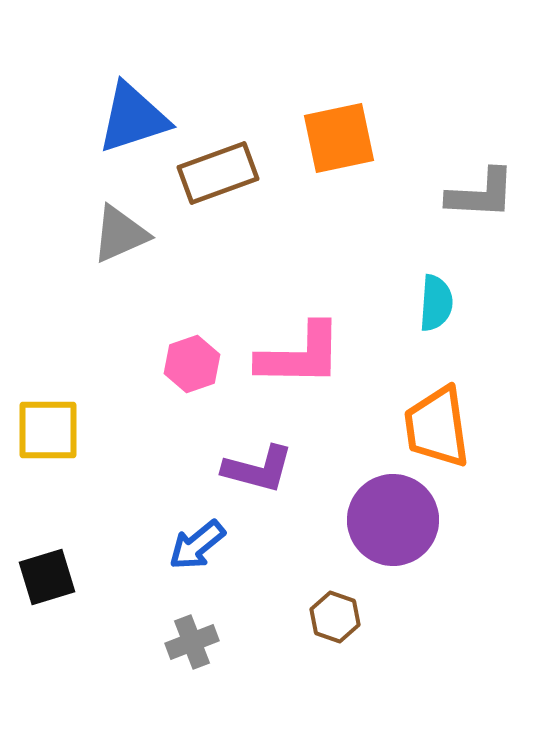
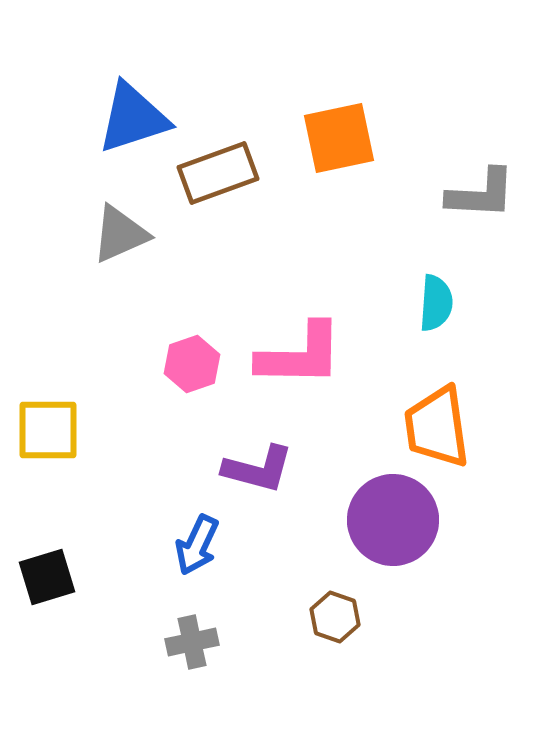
blue arrow: rotated 26 degrees counterclockwise
gray cross: rotated 9 degrees clockwise
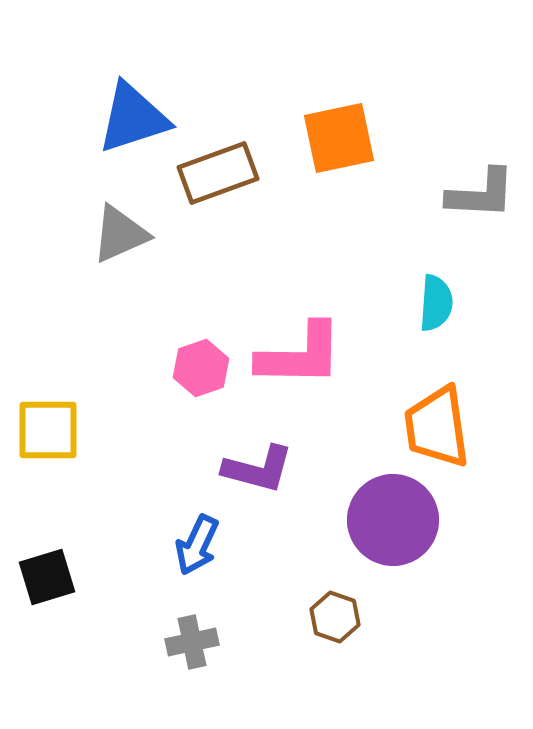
pink hexagon: moved 9 px right, 4 px down
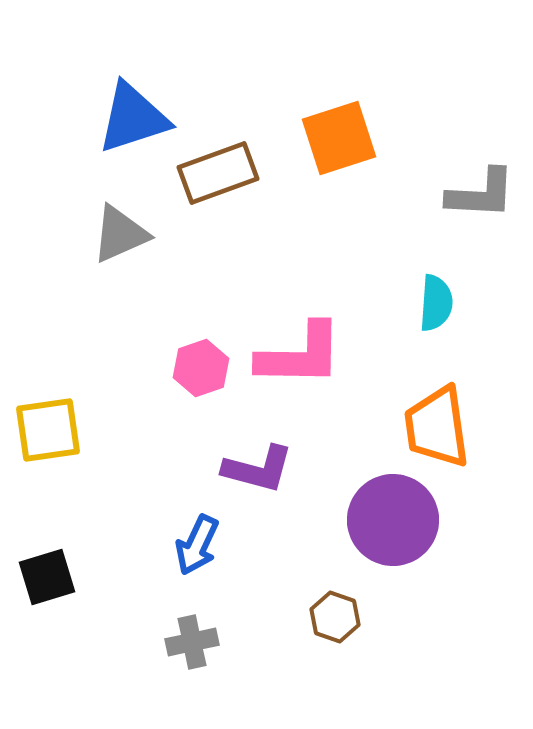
orange square: rotated 6 degrees counterclockwise
yellow square: rotated 8 degrees counterclockwise
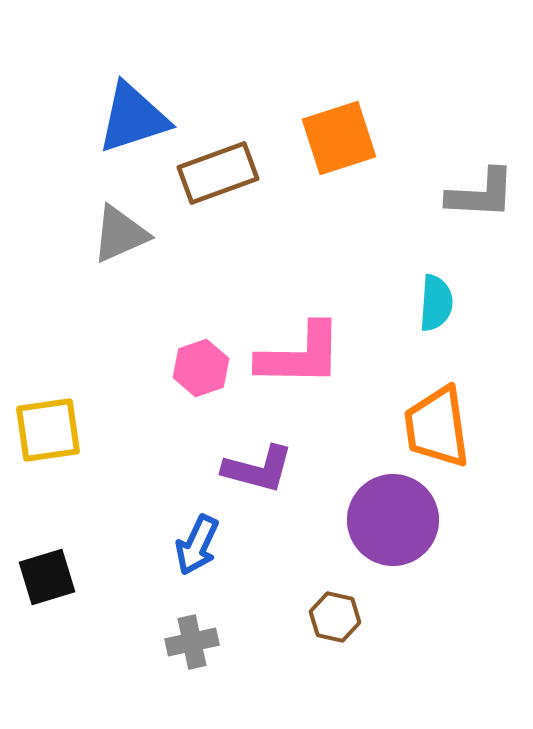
brown hexagon: rotated 6 degrees counterclockwise
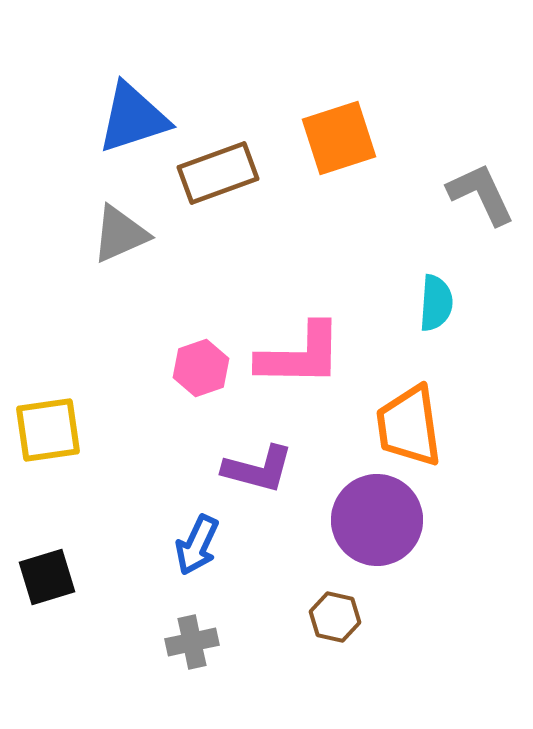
gray L-shape: rotated 118 degrees counterclockwise
orange trapezoid: moved 28 px left, 1 px up
purple circle: moved 16 px left
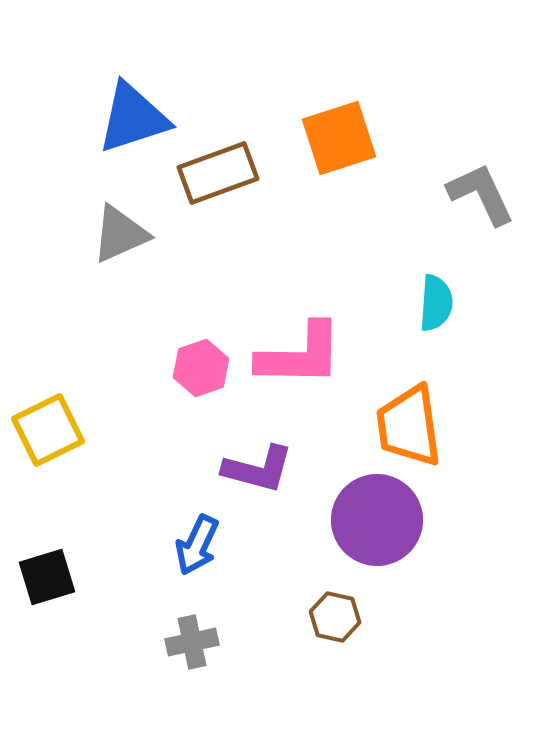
yellow square: rotated 18 degrees counterclockwise
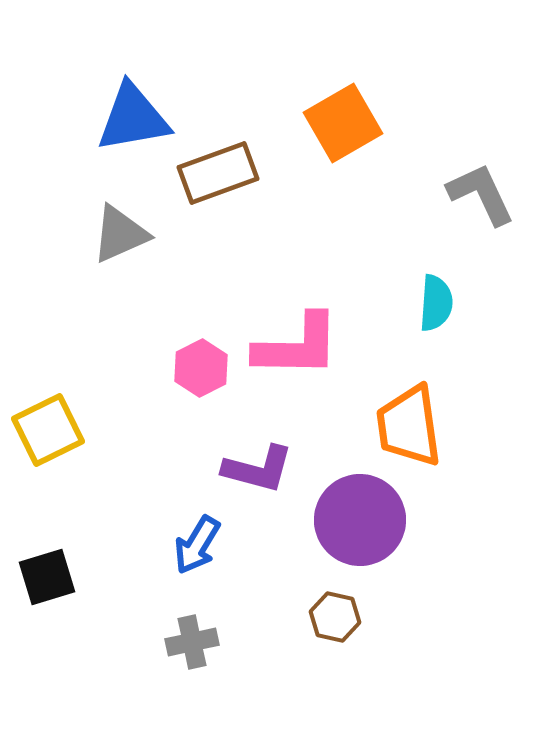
blue triangle: rotated 8 degrees clockwise
orange square: moved 4 px right, 15 px up; rotated 12 degrees counterclockwise
pink L-shape: moved 3 px left, 9 px up
pink hexagon: rotated 8 degrees counterclockwise
purple circle: moved 17 px left
blue arrow: rotated 6 degrees clockwise
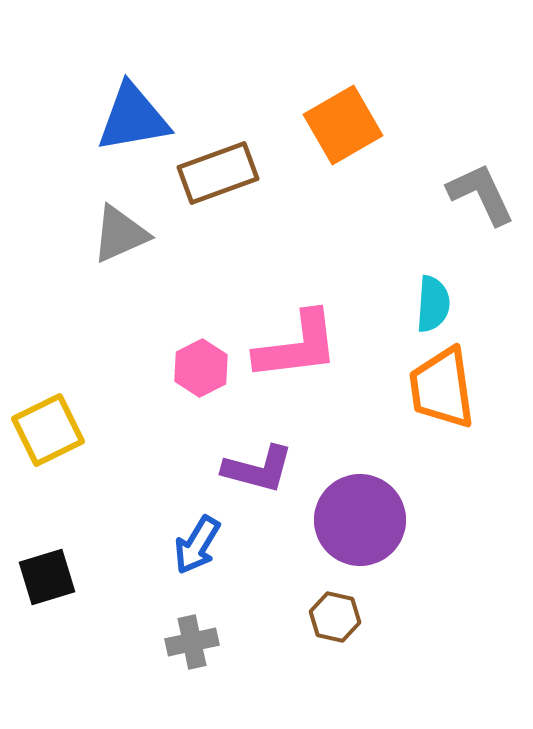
orange square: moved 2 px down
cyan semicircle: moved 3 px left, 1 px down
pink L-shape: rotated 8 degrees counterclockwise
orange trapezoid: moved 33 px right, 38 px up
